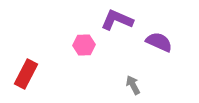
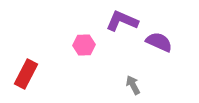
purple L-shape: moved 5 px right, 1 px down
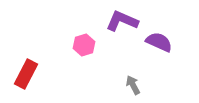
pink hexagon: rotated 15 degrees counterclockwise
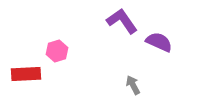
purple L-shape: rotated 32 degrees clockwise
pink hexagon: moved 27 px left, 6 px down
red rectangle: rotated 60 degrees clockwise
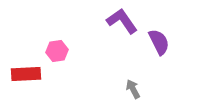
purple semicircle: rotated 40 degrees clockwise
pink hexagon: rotated 10 degrees clockwise
gray arrow: moved 4 px down
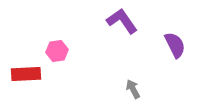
purple semicircle: moved 16 px right, 3 px down
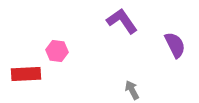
pink hexagon: rotated 15 degrees clockwise
gray arrow: moved 1 px left, 1 px down
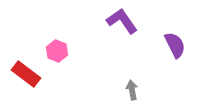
pink hexagon: rotated 15 degrees clockwise
red rectangle: rotated 40 degrees clockwise
gray arrow: rotated 18 degrees clockwise
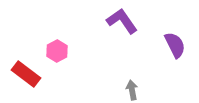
pink hexagon: rotated 10 degrees clockwise
